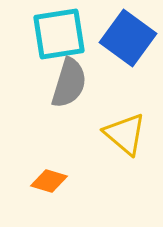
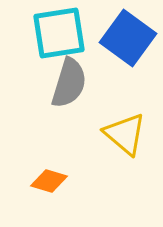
cyan square: moved 1 px up
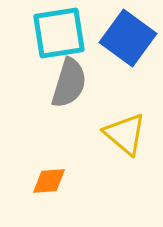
orange diamond: rotated 21 degrees counterclockwise
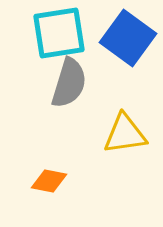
yellow triangle: rotated 48 degrees counterclockwise
orange diamond: rotated 15 degrees clockwise
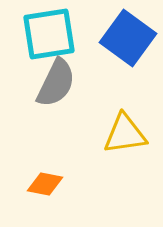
cyan square: moved 10 px left, 1 px down
gray semicircle: moved 13 px left; rotated 9 degrees clockwise
orange diamond: moved 4 px left, 3 px down
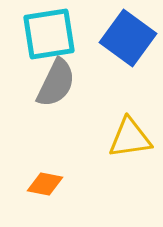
yellow triangle: moved 5 px right, 4 px down
